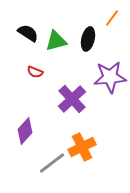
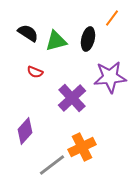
purple cross: moved 1 px up
gray line: moved 2 px down
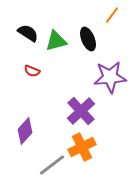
orange line: moved 3 px up
black ellipse: rotated 35 degrees counterclockwise
red semicircle: moved 3 px left, 1 px up
purple cross: moved 9 px right, 13 px down
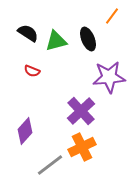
orange line: moved 1 px down
purple star: moved 1 px left
gray line: moved 2 px left
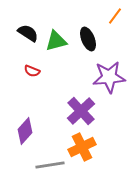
orange line: moved 3 px right
gray line: rotated 28 degrees clockwise
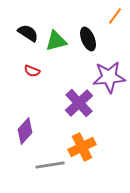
purple cross: moved 2 px left, 8 px up
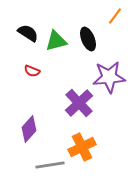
purple diamond: moved 4 px right, 2 px up
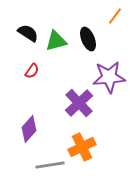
red semicircle: rotated 77 degrees counterclockwise
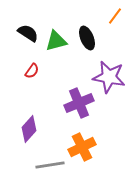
black ellipse: moved 1 px left, 1 px up
purple star: rotated 16 degrees clockwise
purple cross: rotated 20 degrees clockwise
